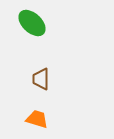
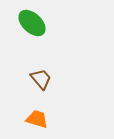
brown trapezoid: rotated 140 degrees clockwise
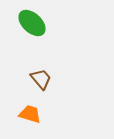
orange trapezoid: moved 7 px left, 5 px up
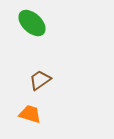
brown trapezoid: moved 1 px left, 1 px down; rotated 85 degrees counterclockwise
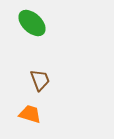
brown trapezoid: rotated 105 degrees clockwise
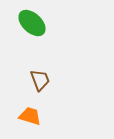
orange trapezoid: moved 2 px down
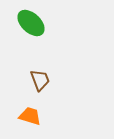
green ellipse: moved 1 px left
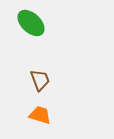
orange trapezoid: moved 10 px right, 1 px up
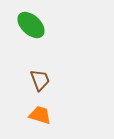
green ellipse: moved 2 px down
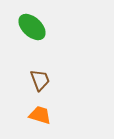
green ellipse: moved 1 px right, 2 px down
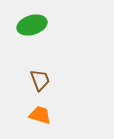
green ellipse: moved 2 px up; rotated 60 degrees counterclockwise
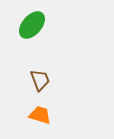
green ellipse: rotated 32 degrees counterclockwise
